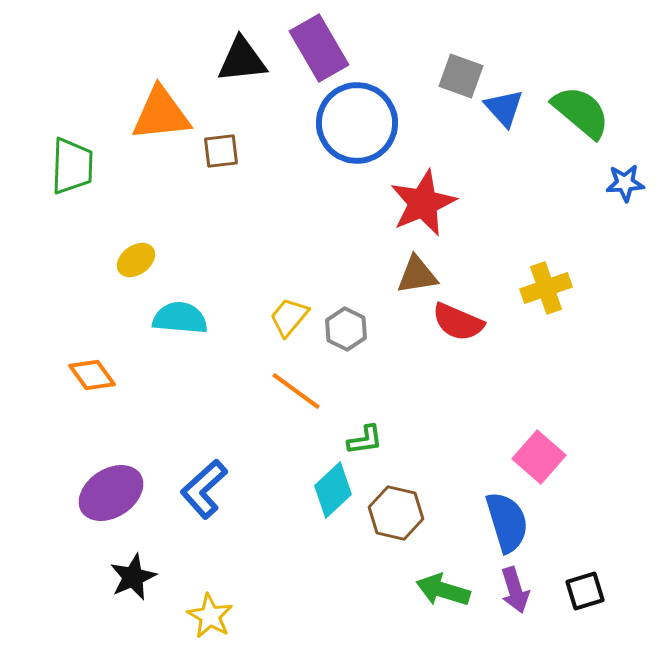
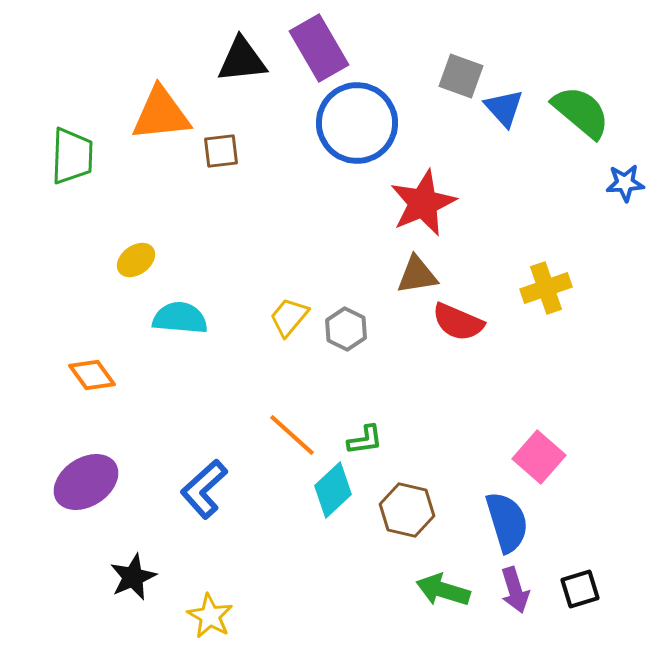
green trapezoid: moved 10 px up
orange line: moved 4 px left, 44 px down; rotated 6 degrees clockwise
purple ellipse: moved 25 px left, 11 px up
brown hexagon: moved 11 px right, 3 px up
black square: moved 5 px left, 2 px up
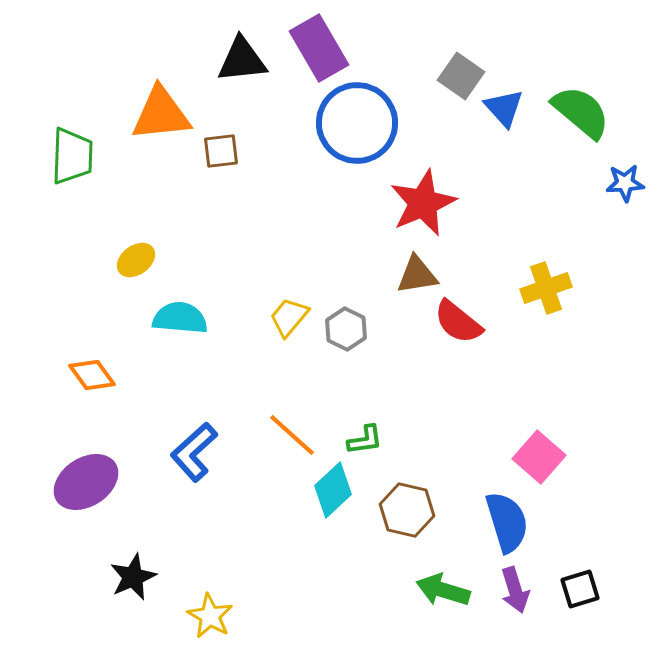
gray square: rotated 15 degrees clockwise
red semicircle: rotated 16 degrees clockwise
blue L-shape: moved 10 px left, 37 px up
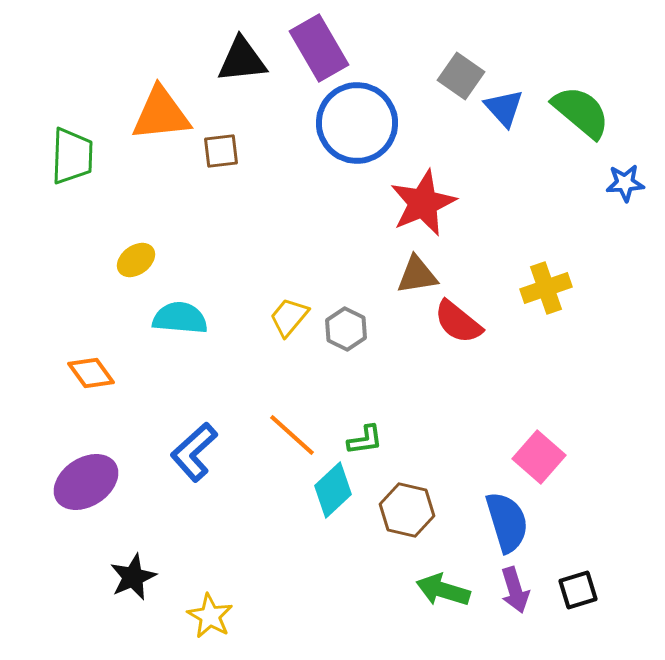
orange diamond: moved 1 px left, 2 px up
black square: moved 2 px left, 1 px down
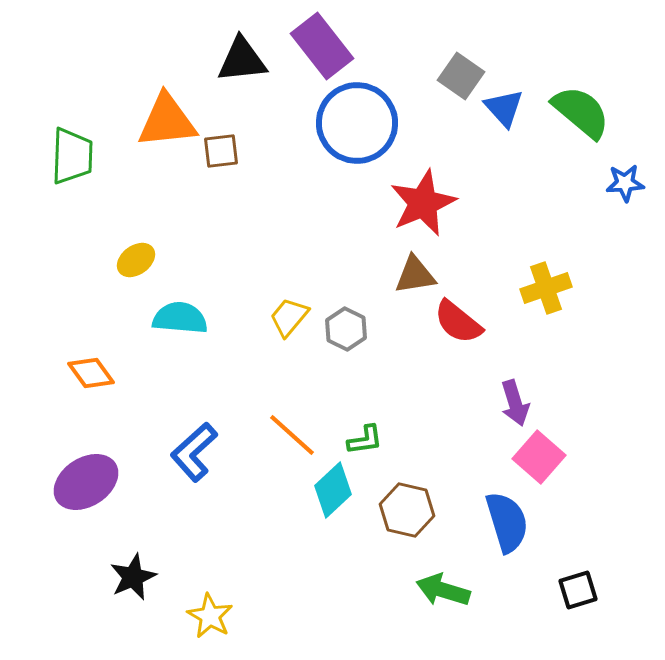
purple rectangle: moved 3 px right, 2 px up; rotated 8 degrees counterclockwise
orange triangle: moved 6 px right, 7 px down
brown triangle: moved 2 px left
purple arrow: moved 187 px up
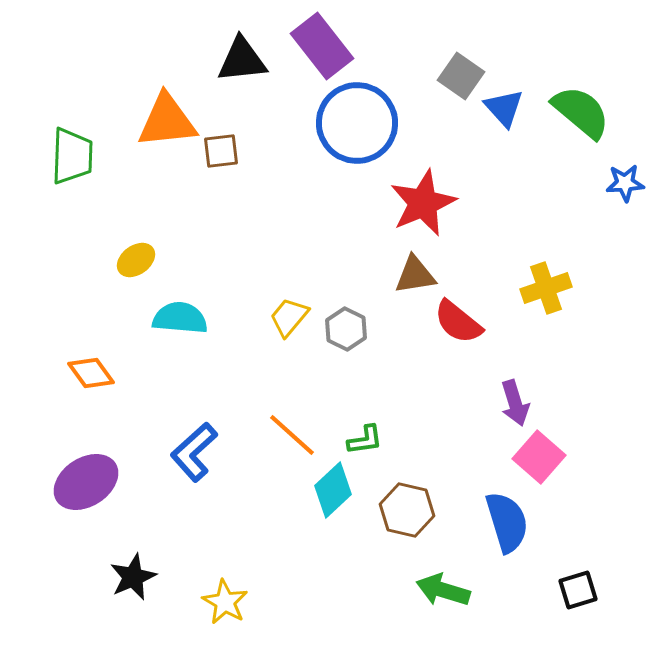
yellow star: moved 15 px right, 14 px up
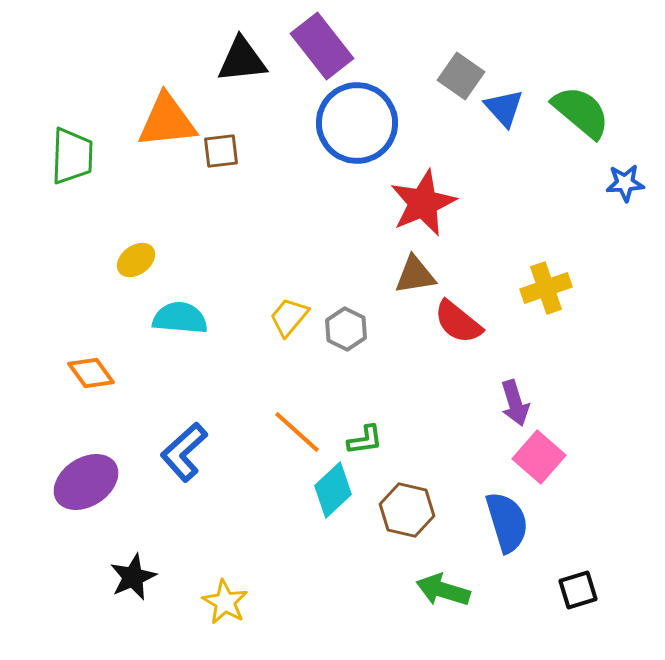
orange line: moved 5 px right, 3 px up
blue L-shape: moved 10 px left
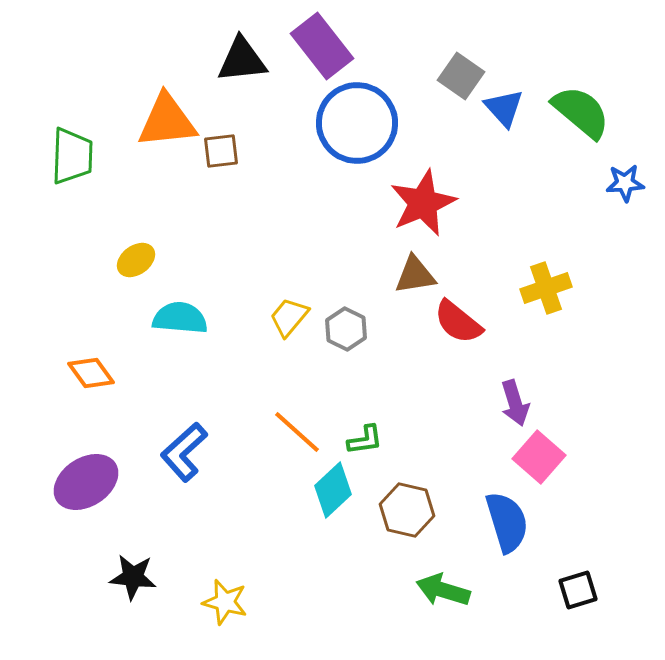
black star: rotated 30 degrees clockwise
yellow star: rotated 15 degrees counterclockwise
